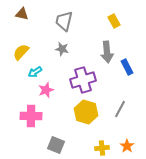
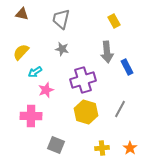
gray trapezoid: moved 3 px left, 2 px up
orange star: moved 3 px right, 2 px down
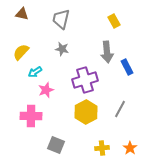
purple cross: moved 2 px right
yellow hexagon: rotated 15 degrees clockwise
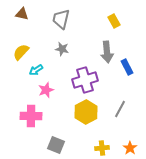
cyan arrow: moved 1 px right, 2 px up
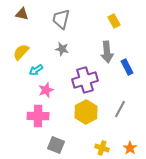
pink cross: moved 7 px right
yellow cross: rotated 24 degrees clockwise
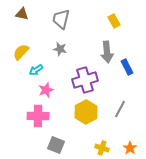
gray star: moved 2 px left
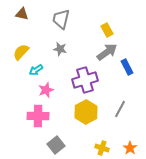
yellow rectangle: moved 7 px left, 9 px down
gray arrow: rotated 120 degrees counterclockwise
gray square: rotated 30 degrees clockwise
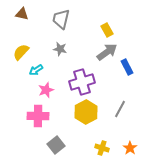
purple cross: moved 3 px left, 2 px down
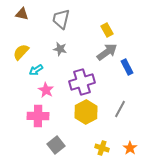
pink star: rotated 21 degrees counterclockwise
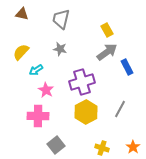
orange star: moved 3 px right, 1 px up
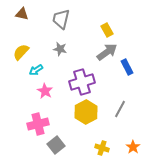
pink star: moved 1 px left, 1 px down
pink cross: moved 8 px down; rotated 15 degrees counterclockwise
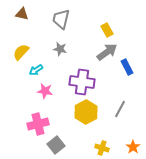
purple cross: rotated 25 degrees clockwise
pink star: rotated 21 degrees counterclockwise
